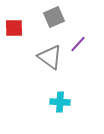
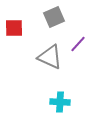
gray triangle: rotated 12 degrees counterclockwise
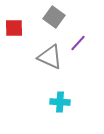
gray square: rotated 30 degrees counterclockwise
purple line: moved 1 px up
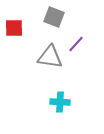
gray square: rotated 15 degrees counterclockwise
purple line: moved 2 px left, 1 px down
gray triangle: rotated 16 degrees counterclockwise
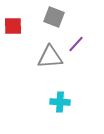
red square: moved 1 px left, 2 px up
gray triangle: rotated 12 degrees counterclockwise
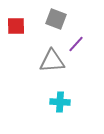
gray square: moved 2 px right, 2 px down
red square: moved 3 px right
gray triangle: moved 2 px right, 4 px down
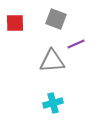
red square: moved 1 px left, 3 px up
purple line: rotated 24 degrees clockwise
cyan cross: moved 7 px left, 1 px down; rotated 18 degrees counterclockwise
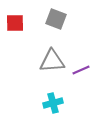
purple line: moved 5 px right, 26 px down
